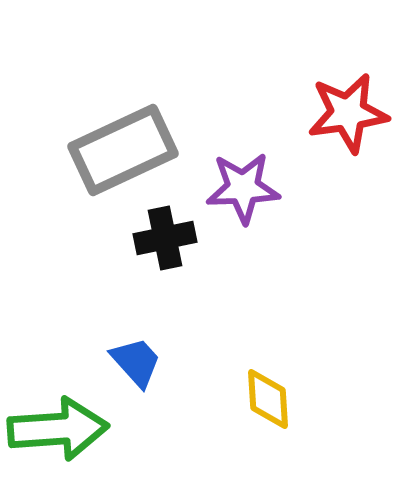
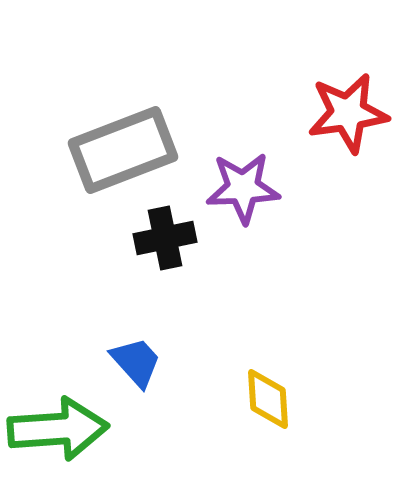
gray rectangle: rotated 4 degrees clockwise
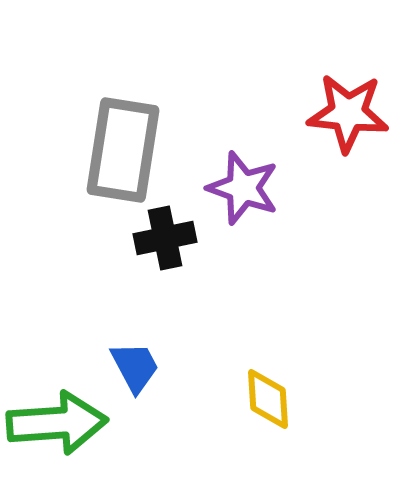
red star: rotated 14 degrees clockwise
gray rectangle: rotated 60 degrees counterclockwise
purple star: rotated 22 degrees clockwise
blue trapezoid: moved 1 px left, 5 px down; rotated 14 degrees clockwise
green arrow: moved 1 px left, 6 px up
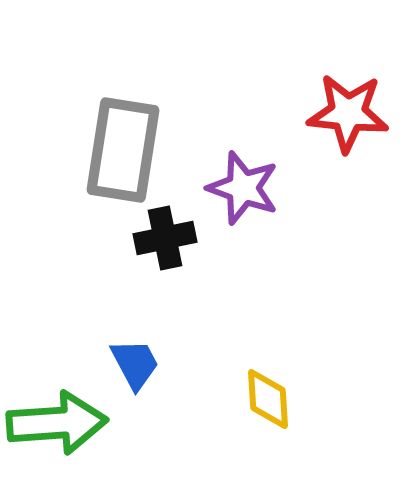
blue trapezoid: moved 3 px up
